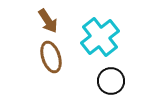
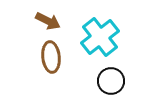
brown arrow: rotated 30 degrees counterclockwise
brown ellipse: rotated 12 degrees clockwise
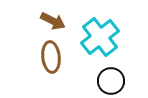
brown arrow: moved 5 px right
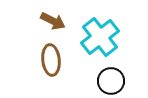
brown ellipse: moved 3 px down
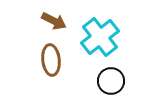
brown arrow: moved 1 px right
